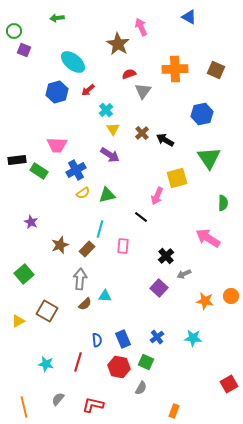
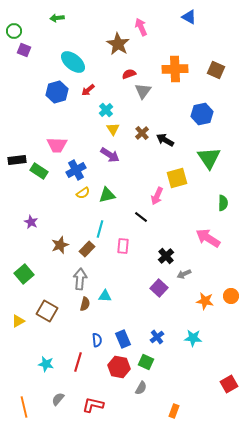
brown semicircle at (85, 304): rotated 32 degrees counterclockwise
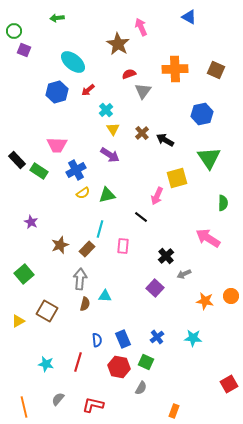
black rectangle at (17, 160): rotated 54 degrees clockwise
purple square at (159, 288): moved 4 px left
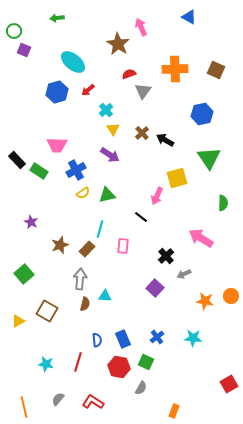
pink arrow at (208, 238): moved 7 px left
red L-shape at (93, 405): moved 3 px up; rotated 20 degrees clockwise
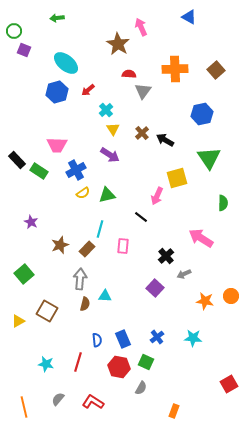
cyan ellipse at (73, 62): moved 7 px left, 1 px down
brown square at (216, 70): rotated 24 degrees clockwise
red semicircle at (129, 74): rotated 24 degrees clockwise
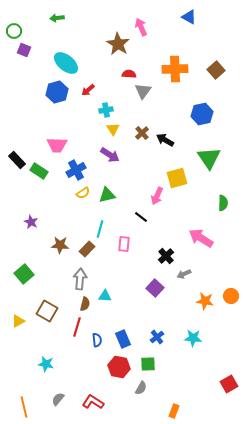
cyan cross at (106, 110): rotated 32 degrees clockwise
brown star at (60, 245): rotated 24 degrees clockwise
pink rectangle at (123, 246): moved 1 px right, 2 px up
red line at (78, 362): moved 1 px left, 35 px up
green square at (146, 362): moved 2 px right, 2 px down; rotated 28 degrees counterclockwise
